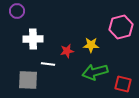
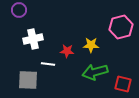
purple circle: moved 2 px right, 1 px up
white cross: rotated 12 degrees counterclockwise
red star: rotated 16 degrees clockwise
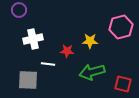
yellow star: moved 1 px left, 4 px up
green arrow: moved 3 px left
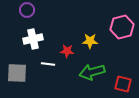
purple circle: moved 8 px right
pink hexagon: moved 1 px right
gray square: moved 11 px left, 7 px up
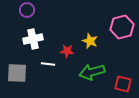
yellow star: rotated 21 degrees clockwise
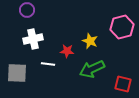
green arrow: moved 3 px up; rotated 10 degrees counterclockwise
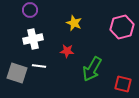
purple circle: moved 3 px right
yellow star: moved 16 px left, 18 px up
white line: moved 9 px left, 2 px down
green arrow: rotated 35 degrees counterclockwise
gray square: rotated 15 degrees clockwise
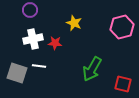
red star: moved 12 px left, 8 px up
